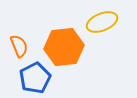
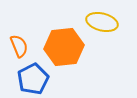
yellow ellipse: rotated 36 degrees clockwise
blue pentagon: moved 2 px left, 1 px down
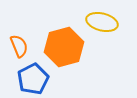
orange hexagon: rotated 9 degrees counterclockwise
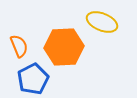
yellow ellipse: rotated 8 degrees clockwise
orange hexagon: rotated 12 degrees clockwise
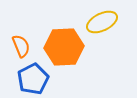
yellow ellipse: rotated 48 degrees counterclockwise
orange semicircle: moved 2 px right
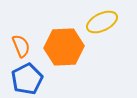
blue pentagon: moved 6 px left
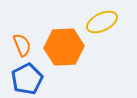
orange semicircle: moved 1 px right, 1 px up
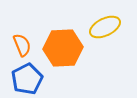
yellow ellipse: moved 3 px right, 5 px down
orange hexagon: moved 1 px left, 1 px down
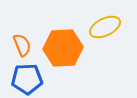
blue pentagon: rotated 24 degrees clockwise
